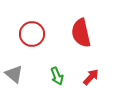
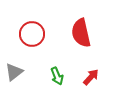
gray triangle: moved 2 px up; rotated 42 degrees clockwise
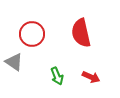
gray triangle: moved 10 px up; rotated 48 degrees counterclockwise
red arrow: rotated 72 degrees clockwise
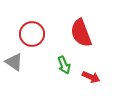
red semicircle: rotated 8 degrees counterclockwise
green arrow: moved 7 px right, 11 px up
